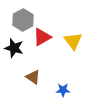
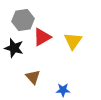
gray hexagon: rotated 20 degrees clockwise
yellow triangle: rotated 12 degrees clockwise
brown triangle: rotated 14 degrees clockwise
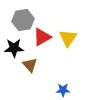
yellow triangle: moved 5 px left, 3 px up
black star: rotated 18 degrees counterclockwise
brown triangle: moved 3 px left, 12 px up
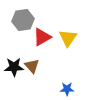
black star: moved 19 px down
brown triangle: moved 2 px right, 1 px down
blue star: moved 4 px right, 1 px up
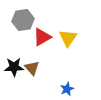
brown triangle: moved 2 px down
blue star: rotated 24 degrees counterclockwise
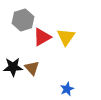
gray hexagon: rotated 10 degrees counterclockwise
yellow triangle: moved 2 px left, 1 px up
black star: moved 1 px left
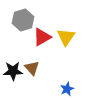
black star: moved 4 px down
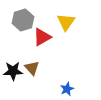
yellow triangle: moved 15 px up
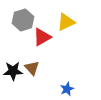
yellow triangle: rotated 30 degrees clockwise
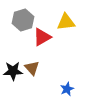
yellow triangle: rotated 18 degrees clockwise
